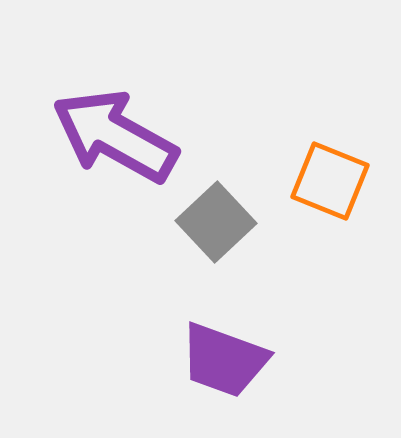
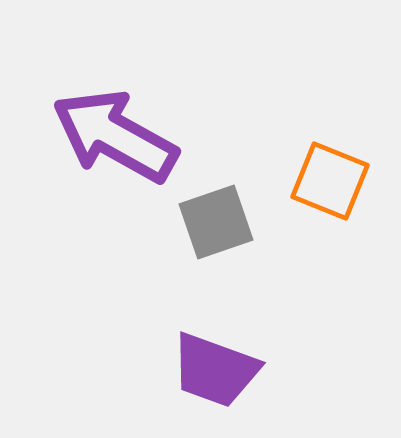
gray square: rotated 24 degrees clockwise
purple trapezoid: moved 9 px left, 10 px down
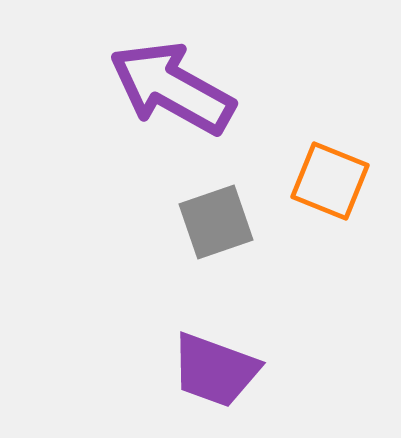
purple arrow: moved 57 px right, 48 px up
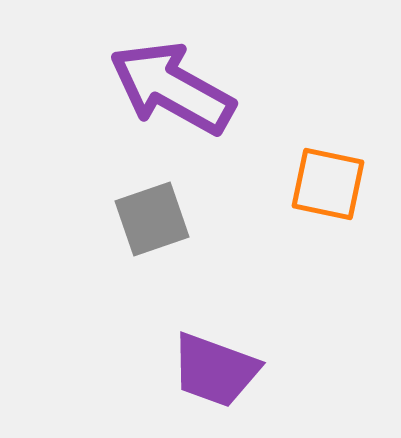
orange square: moved 2 px left, 3 px down; rotated 10 degrees counterclockwise
gray square: moved 64 px left, 3 px up
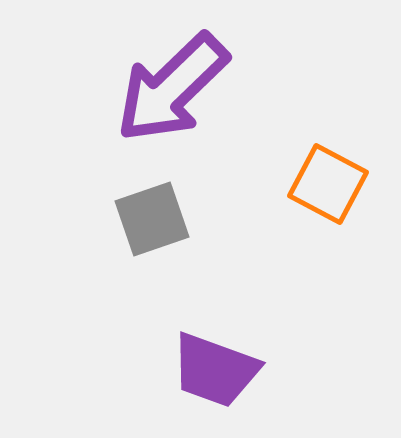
purple arrow: rotated 73 degrees counterclockwise
orange square: rotated 16 degrees clockwise
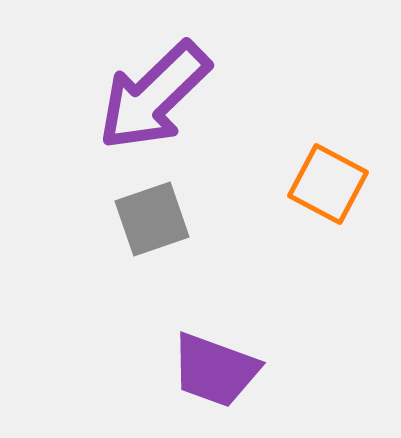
purple arrow: moved 18 px left, 8 px down
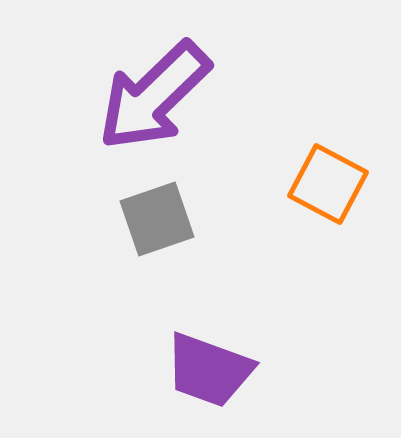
gray square: moved 5 px right
purple trapezoid: moved 6 px left
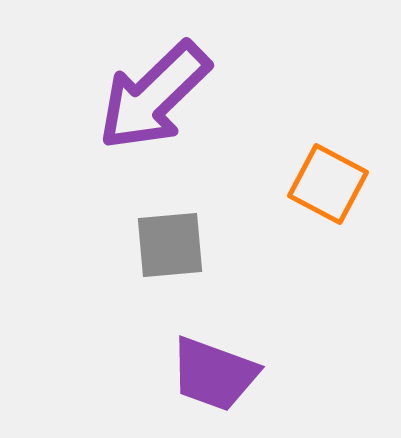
gray square: moved 13 px right, 26 px down; rotated 14 degrees clockwise
purple trapezoid: moved 5 px right, 4 px down
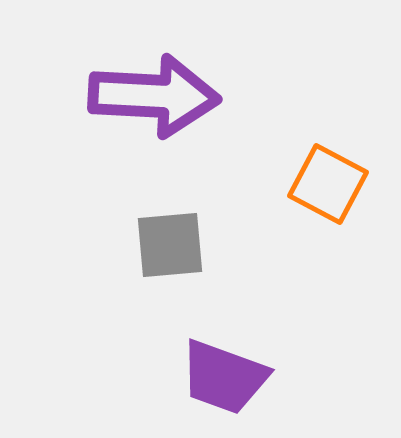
purple arrow: rotated 133 degrees counterclockwise
purple trapezoid: moved 10 px right, 3 px down
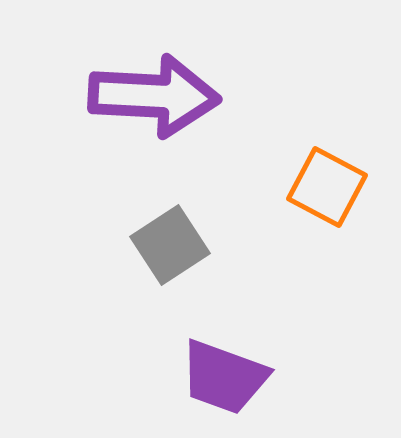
orange square: moved 1 px left, 3 px down
gray square: rotated 28 degrees counterclockwise
